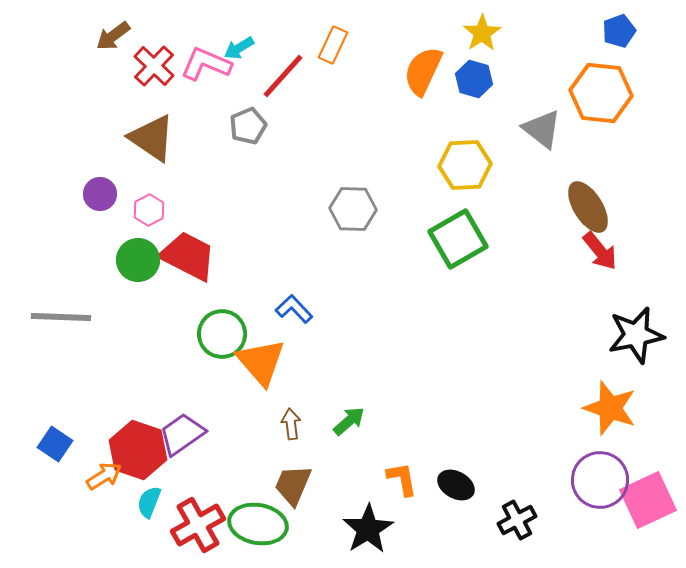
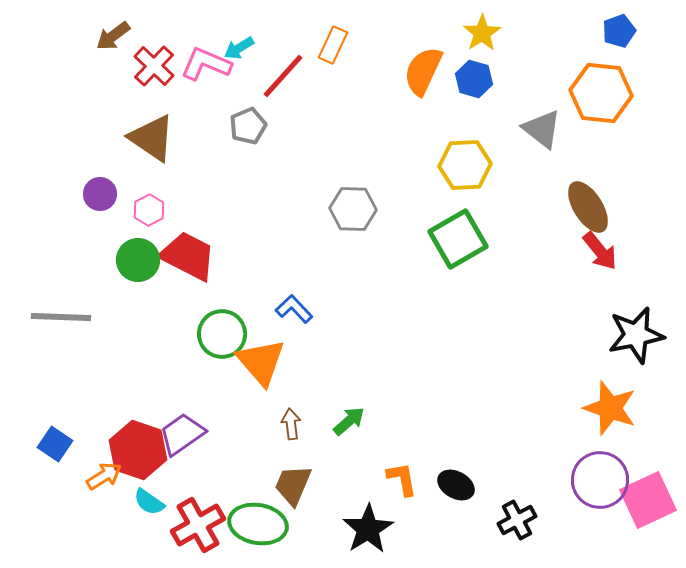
cyan semicircle at (149, 502): rotated 76 degrees counterclockwise
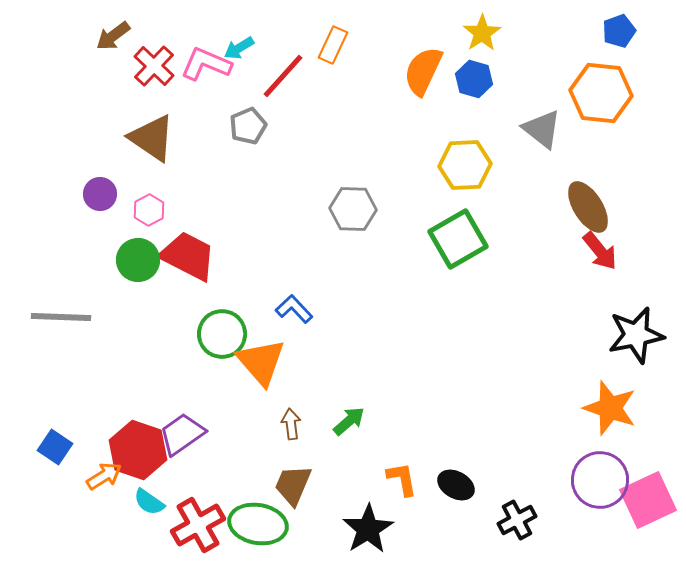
blue square at (55, 444): moved 3 px down
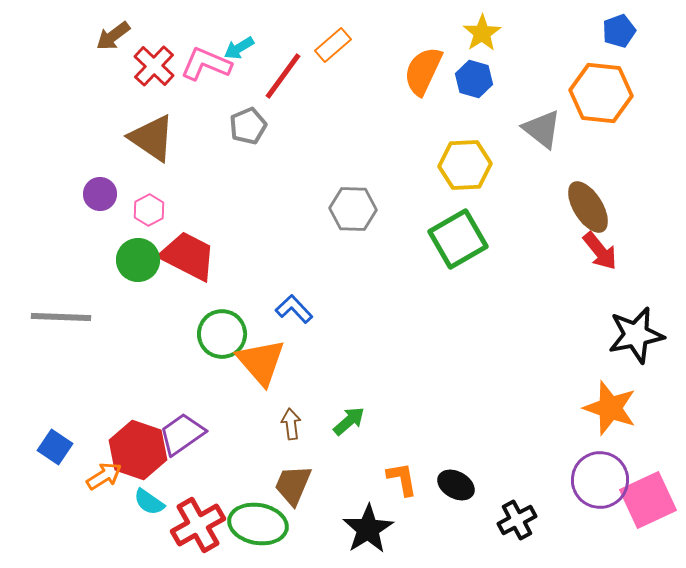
orange rectangle at (333, 45): rotated 24 degrees clockwise
red line at (283, 76): rotated 6 degrees counterclockwise
